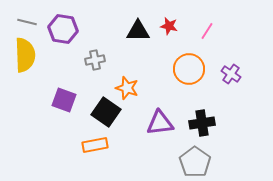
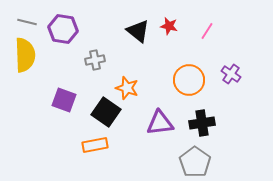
black triangle: rotated 40 degrees clockwise
orange circle: moved 11 px down
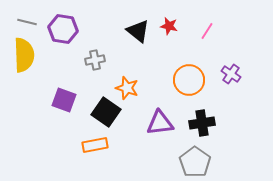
yellow semicircle: moved 1 px left
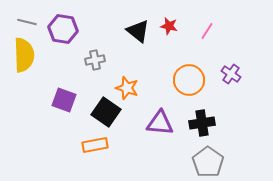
purple triangle: rotated 12 degrees clockwise
gray pentagon: moved 13 px right
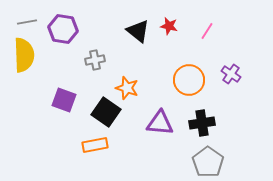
gray line: rotated 24 degrees counterclockwise
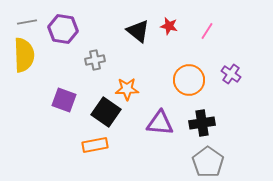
orange star: moved 1 px down; rotated 20 degrees counterclockwise
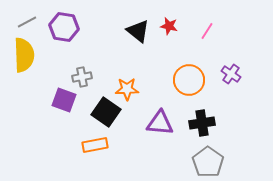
gray line: rotated 18 degrees counterclockwise
purple hexagon: moved 1 px right, 2 px up
gray cross: moved 13 px left, 17 px down
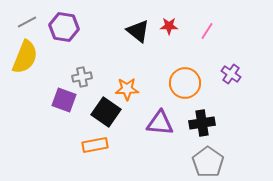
red star: rotated 12 degrees counterclockwise
yellow semicircle: moved 1 px right, 2 px down; rotated 24 degrees clockwise
orange circle: moved 4 px left, 3 px down
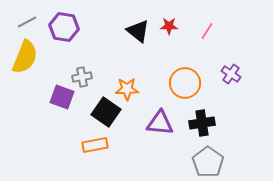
purple square: moved 2 px left, 3 px up
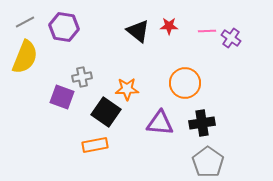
gray line: moved 2 px left
pink line: rotated 54 degrees clockwise
purple cross: moved 36 px up
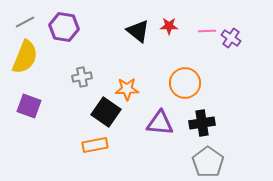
purple square: moved 33 px left, 9 px down
